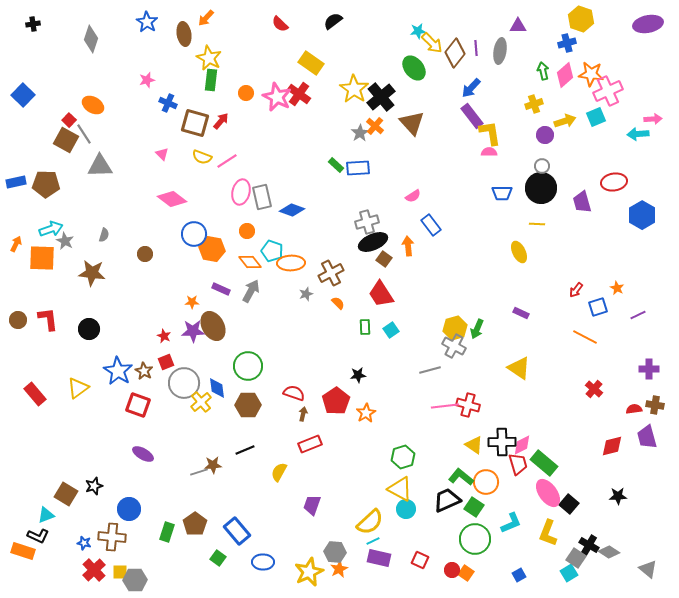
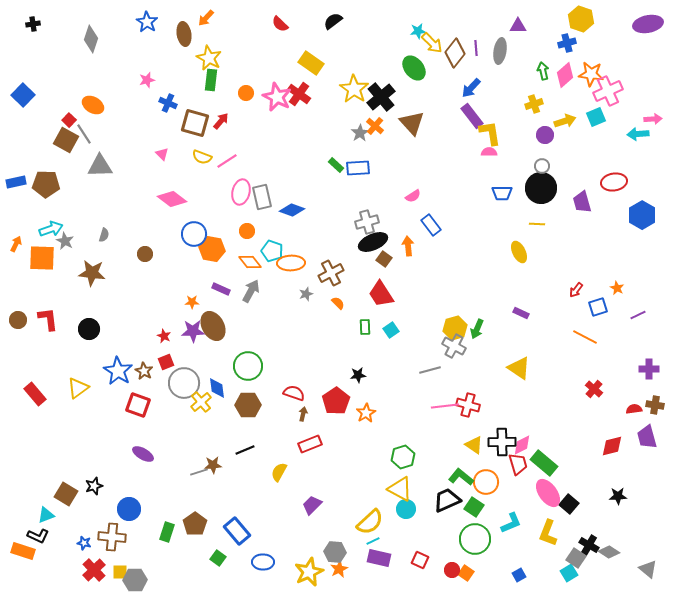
purple trapezoid at (312, 505): rotated 25 degrees clockwise
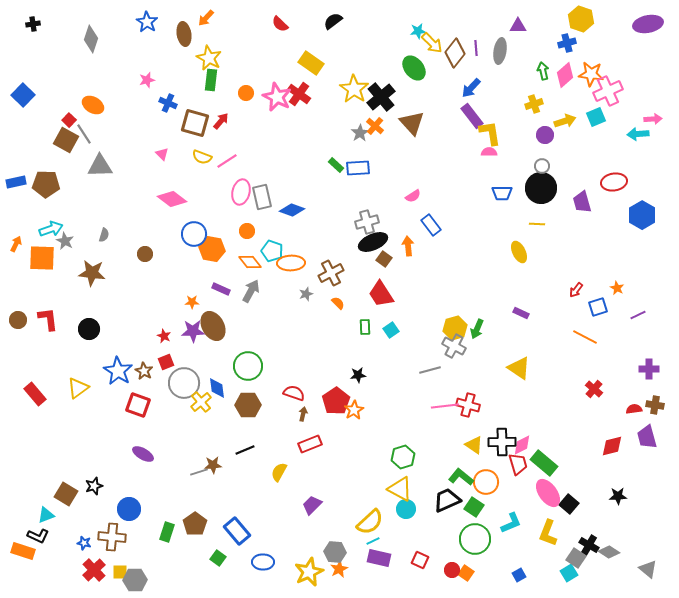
orange star at (366, 413): moved 12 px left, 3 px up
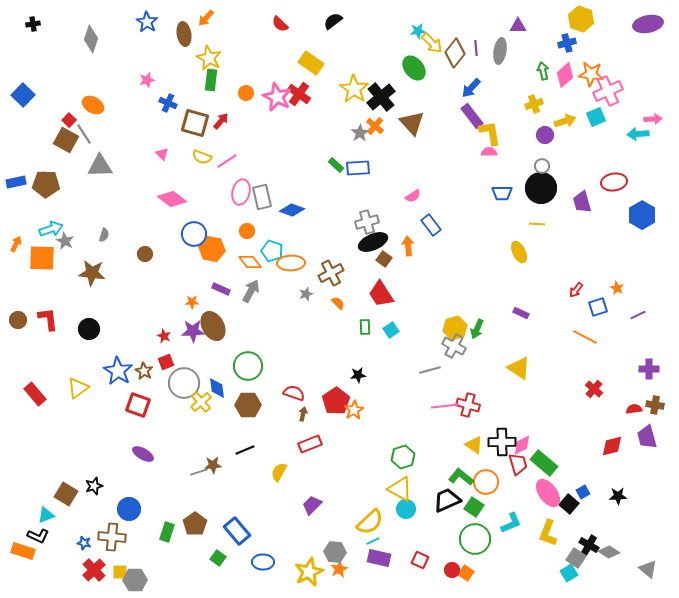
blue square at (519, 575): moved 64 px right, 83 px up
